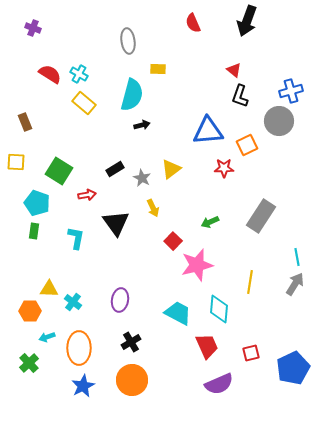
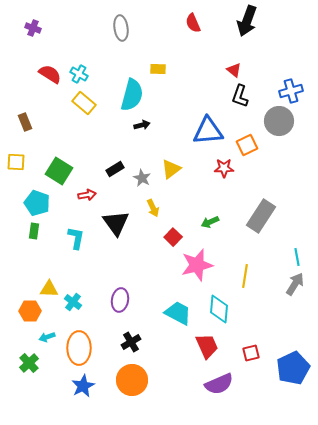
gray ellipse at (128, 41): moved 7 px left, 13 px up
red square at (173, 241): moved 4 px up
yellow line at (250, 282): moved 5 px left, 6 px up
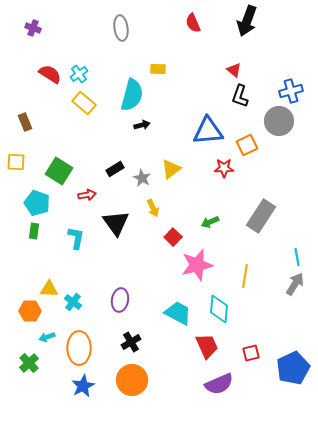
cyan cross at (79, 74): rotated 24 degrees clockwise
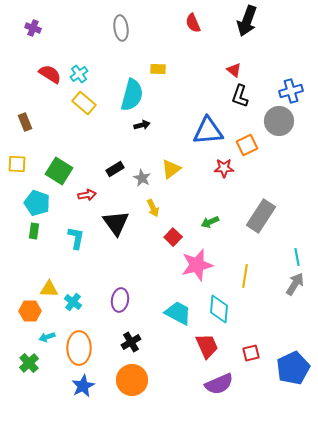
yellow square at (16, 162): moved 1 px right, 2 px down
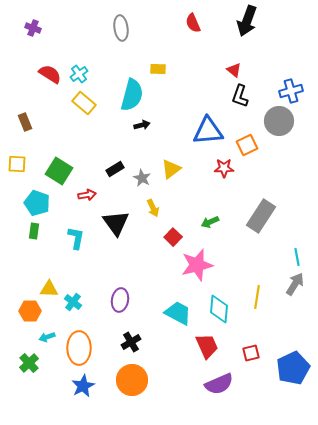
yellow line at (245, 276): moved 12 px right, 21 px down
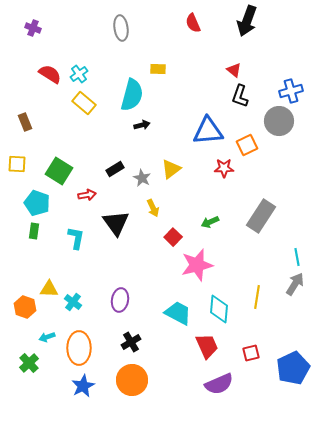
orange hexagon at (30, 311): moved 5 px left, 4 px up; rotated 20 degrees clockwise
